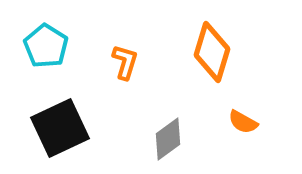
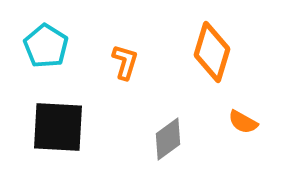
black square: moved 2 px left, 1 px up; rotated 28 degrees clockwise
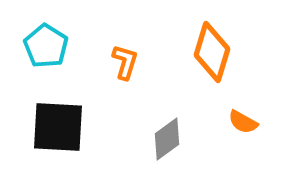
gray diamond: moved 1 px left
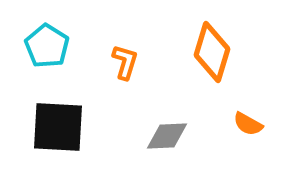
cyan pentagon: moved 1 px right
orange semicircle: moved 5 px right, 2 px down
gray diamond: moved 3 px up; rotated 33 degrees clockwise
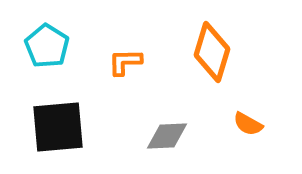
orange L-shape: rotated 108 degrees counterclockwise
black square: rotated 8 degrees counterclockwise
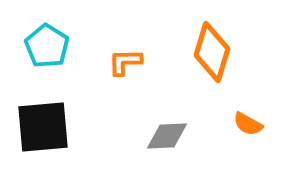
black square: moved 15 px left
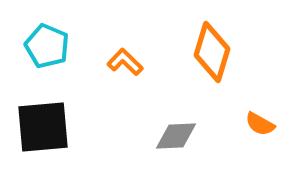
cyan pentagon: rotated 9 degrees counterclockwise
orange L-shape: rotated 45 degrees clockwise
orange semicircle: moved 12 px right
gray diamond: moved 9 px right
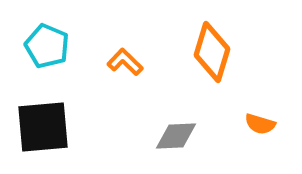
orange semicircle: rotated 12 degrees counterclockwise
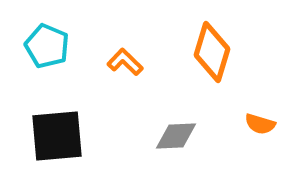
black square: moved 14 px right, 9 px down
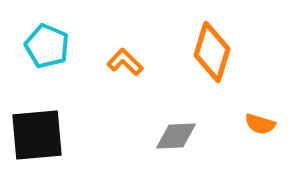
black square: moved 20 px left, 1 px up
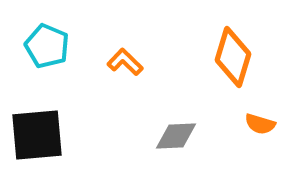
orange diamond: moved 21 px right, 5 px down
